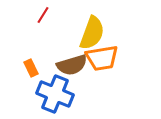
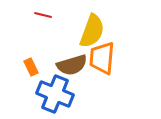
red line: rotated 72 degrees clockwise
yellow semicircle: moved 2 px up
orange trapezoid: rotated 104 degrees clockwise
orange rectangle: moved 1 px up
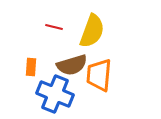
red line: moved 11 px right, 12 px down
orange trapezoid: moved 3 px left, 17 px down
orange rectangle: rotated 30 degrees clockwise
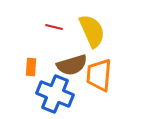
yellow semicircle: rotated 44 degrees counterclockwise
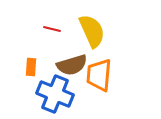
red line: moved 2 px left, 2 px down
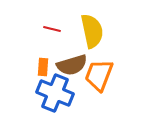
yellow semicircle: rotated 12 degrees clockwise
orange rectangle: moved 12 px right
orange trapezoid: rotated 16 degrees clockwise
blue cross: moved 1 px up
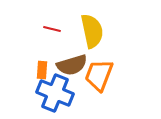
orange rectangle: moved 1 px left, 3 px down
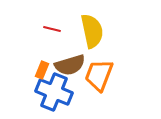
brown semicircle: moved 2 px left
orange rectangle: rotated 18 degrees clockwise
blue cross: moved 1 px left, 1 px up
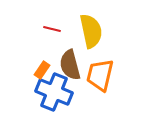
yellow semicircle: moved 1 px left
brown semicircle: rotated 92 degrees clockwise
orange rectangle: rotated 12 degrees clockwise
orange trapezoid: moved 1 px right; rotated 8 degrees counterclockwise
